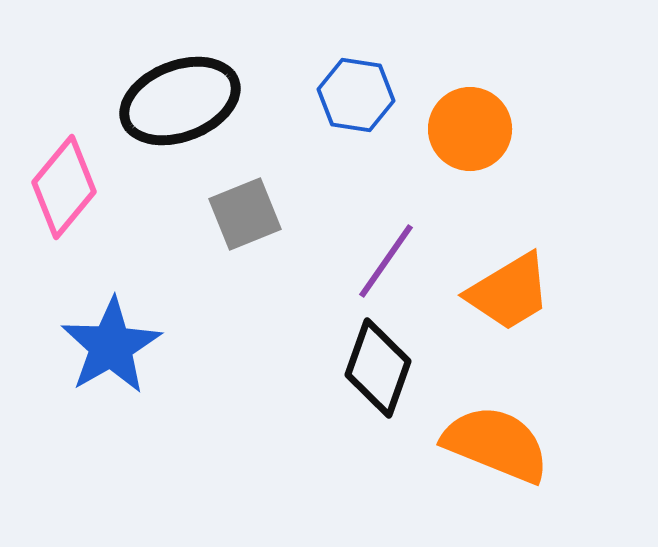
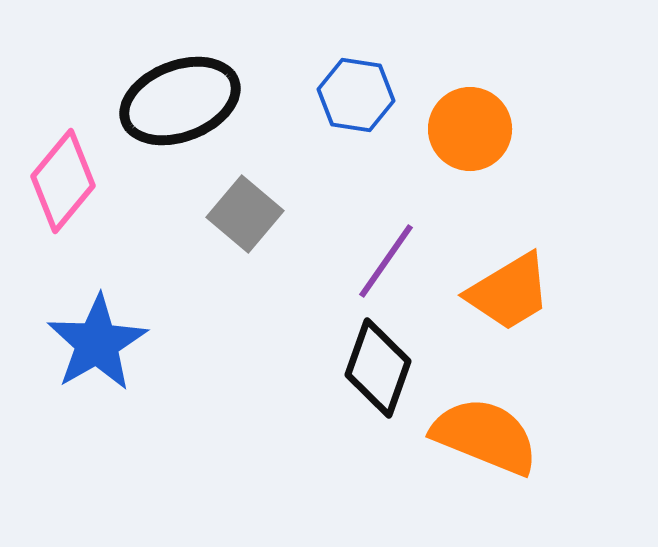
pink diamond: moved 1 px left, 6 px up
gray square: rotated 28 degrees counterclockwise
blue star: moved 14 px left, 3 px up
orange semicircle: moved 11 px left, 8 px up
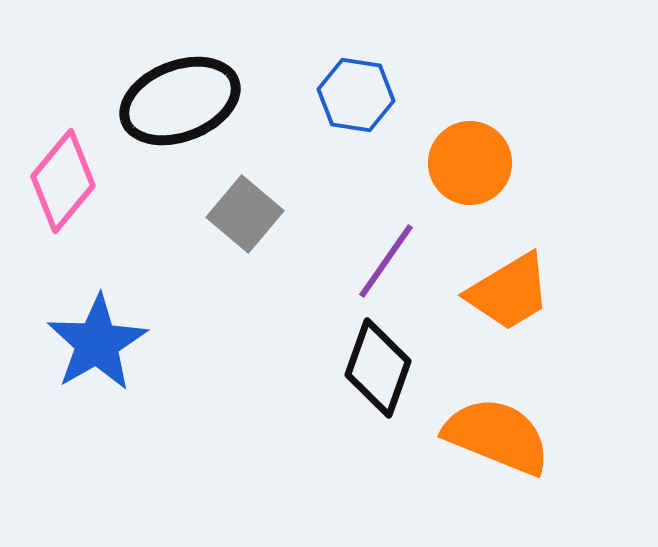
orange circle: moved 34 px down
orange semicircle: moved 12 px right
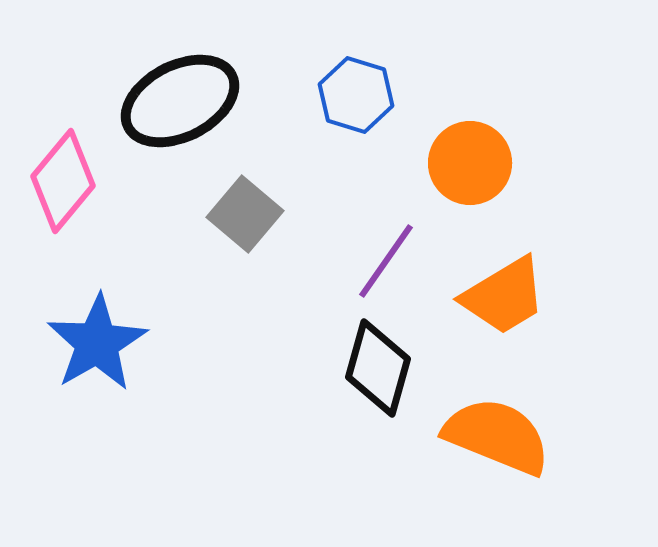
blue hexagon: rotated 8 degrees clockwise
black ellipse: rotated 6 degrees counterclockwise
orange trapezoid: moved 5 px left, 4 px down
black diamond: rotated 4 degrees counterclockwise
